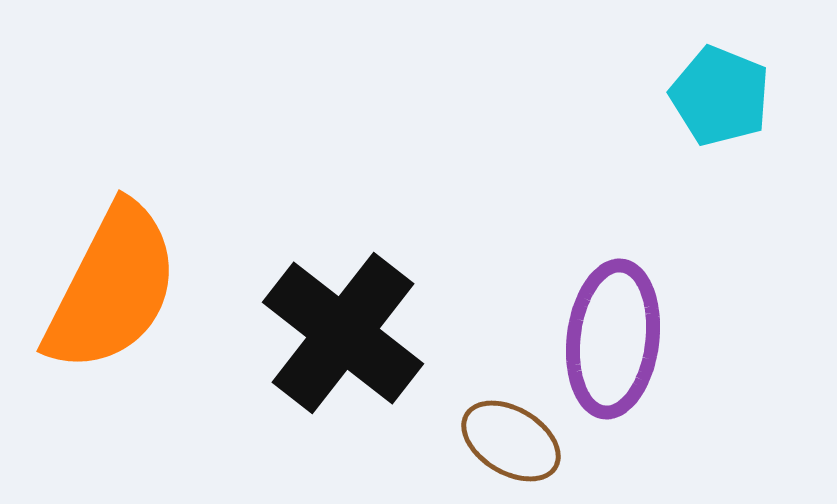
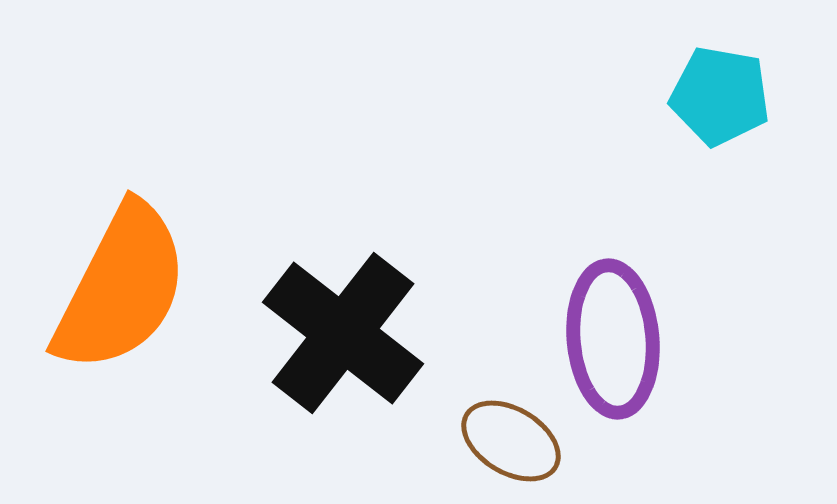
cyan pentagon: rotated 12 degrees counterclockwise
orange semicircle: moved 9 px right
purple ellipse: rotated 12 degrees counterclockwise
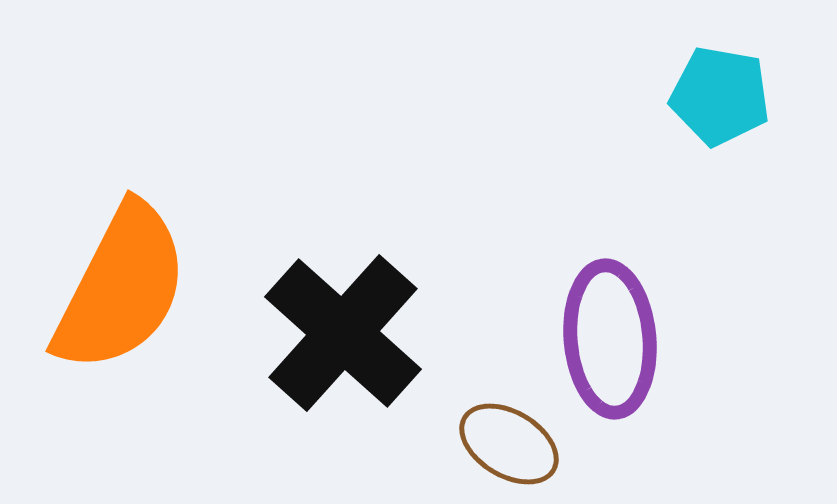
black cross: rotated 4 degrees clockwise
purple ellipse: moved 3 px left
brown ellipse: moved 2 px left, 3 px down
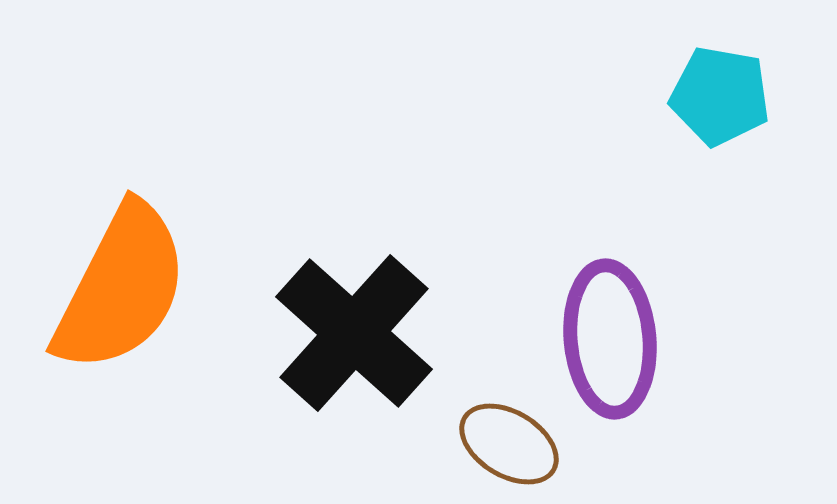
black cross: moved 11 px right
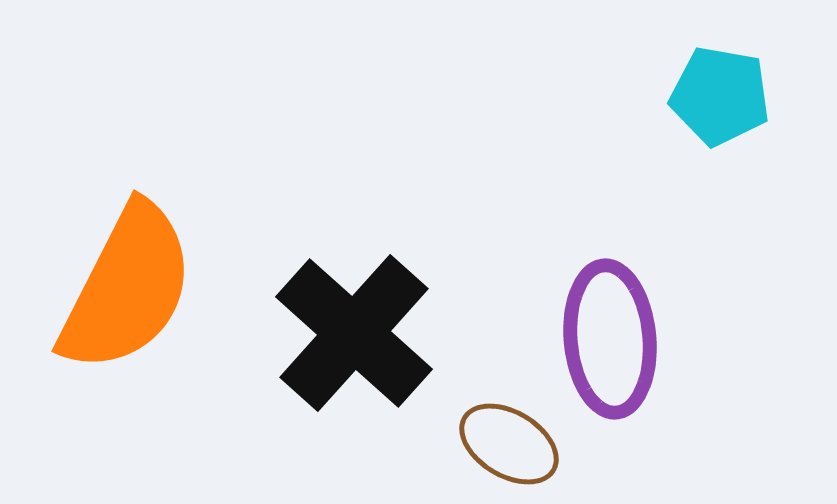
orange semicircle: moved 6 px right
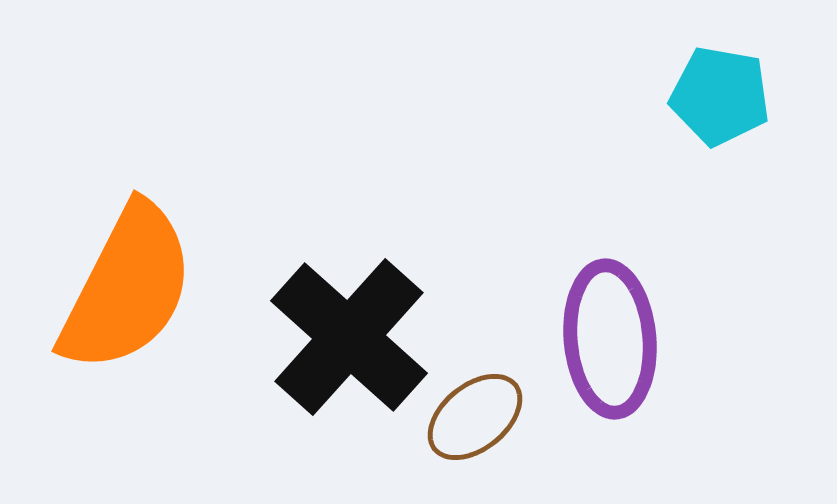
black cross: moved 5 px left, 4 px down
brown ellipse: moved 34 px left, 27 px up; rotated 70 degrees counterclockwise
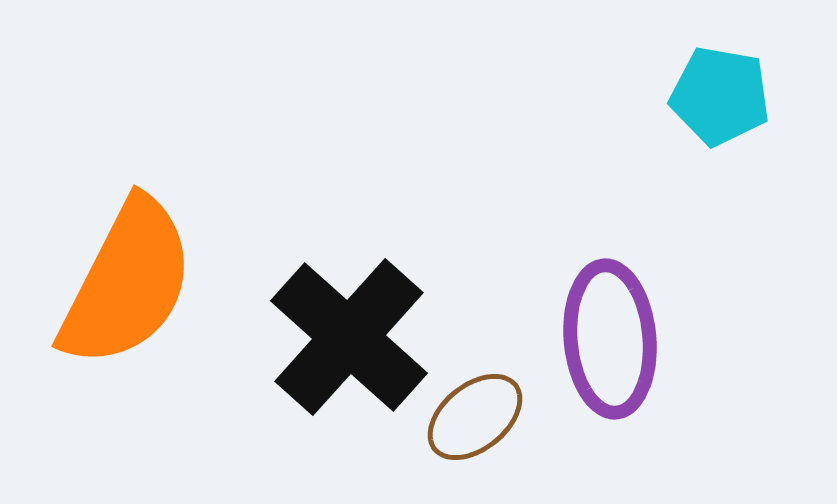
orange semicircle: moved 5 px up
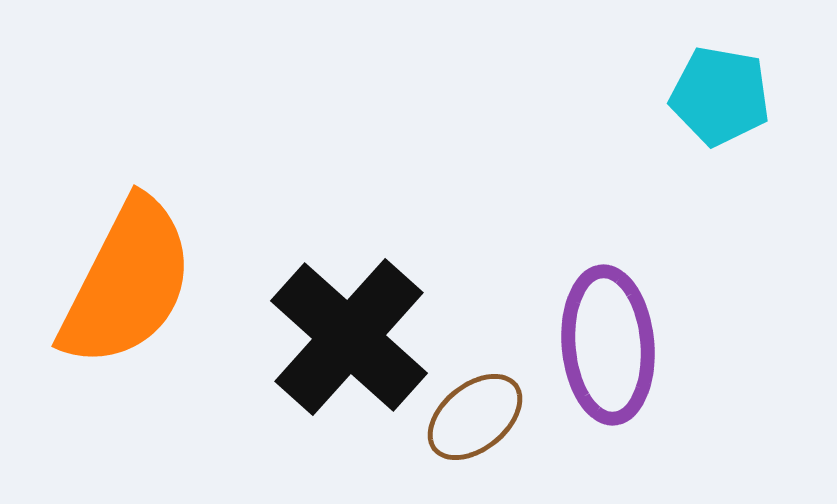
purple ellipse: moved 2 px left, 6 px down
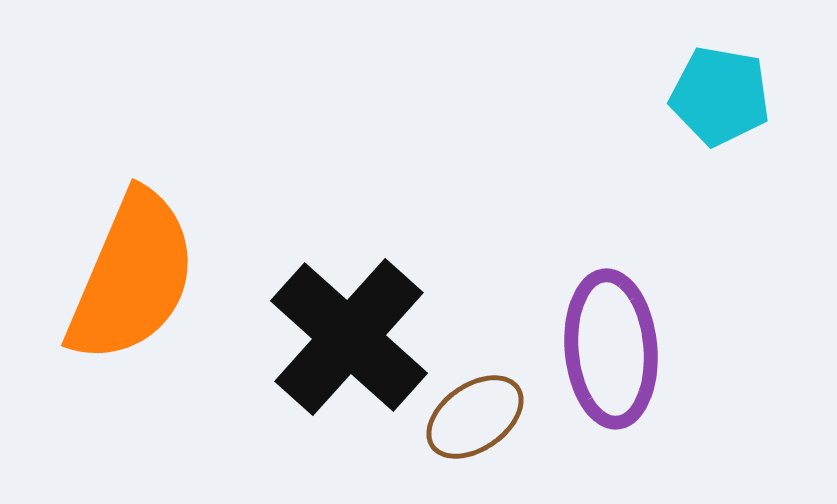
orange semicircle: moved 5 px right, 6 px up; rotated 4 degrees counterclockwise
purple ellipse: moved 3 px right, 4 px down
brown ellipse: rotated 4 degrees clockwise
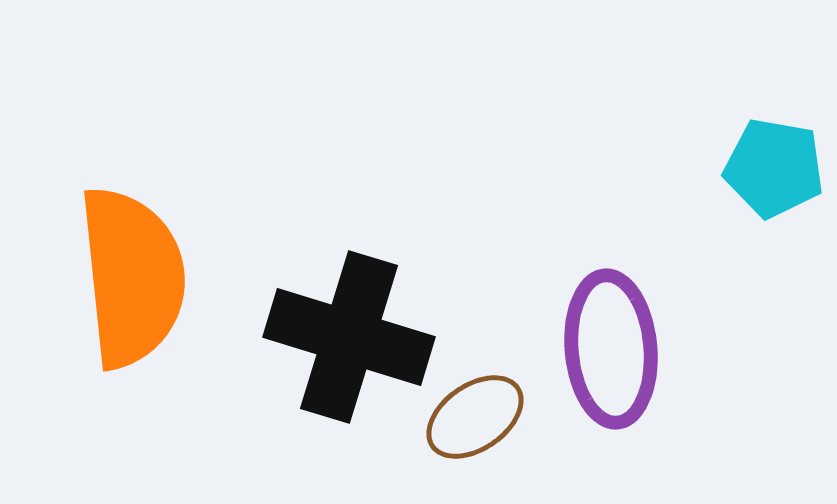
cyan pentagon: moved 54 px right, 72 px down
orange semicircle: rotated 29 degrees counterclockwise
black cross: rotated 25 degrees counterclockwise
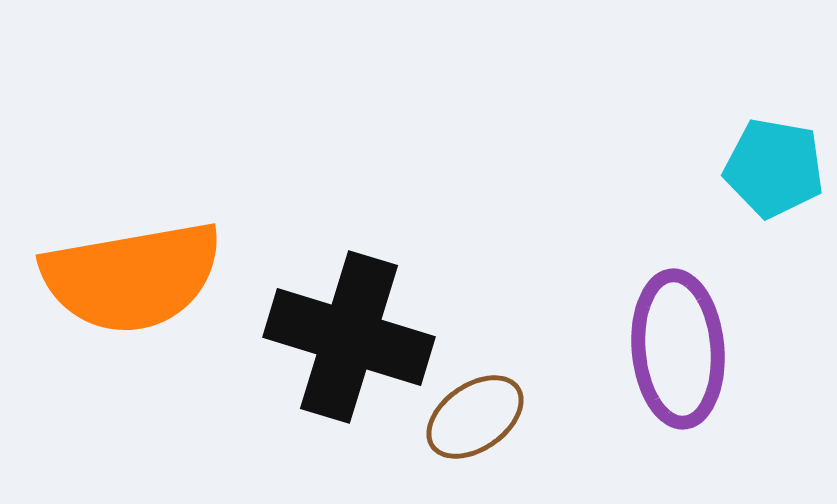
orange semicircle: rotated 86 degrees clockwise
purple ellipse: moved 67 px right
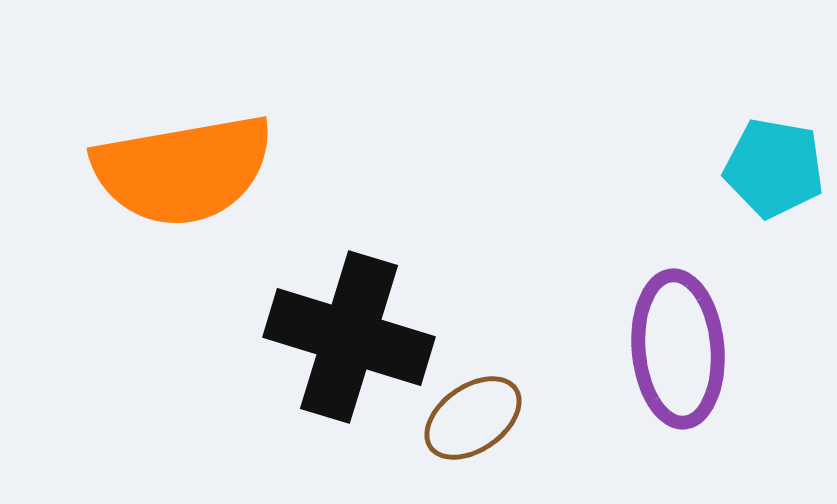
orange semicircle: moved 51 px right, 107 px up
brown ellipse: moved 2 px left, 1 px down
